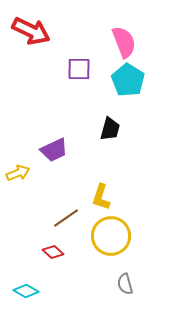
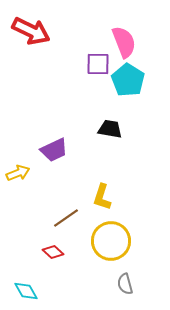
purple square: moved 19 px right, 5 px up
black trapezoid: rotated 95 degrees counterclockwise
yellow L-shape: moved 1 px right
yellow circle: moved 5 px down
cyan diamond: rotated 30 degrees clockwise
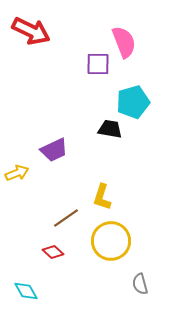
cyan pentagon: moved 5 px right, 22 px down; rotated 24 degrees clockwise
yellow arrow: moved 1 px left
gray semicircle: moved 15 px right
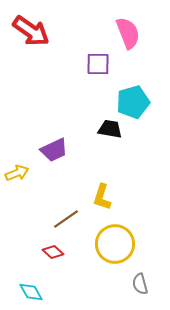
red arrow: rotated 9 degrees clockwise
pink semicircle: moved 4 px right, 9 px up
brown line: moved 1 px down
yellow circle: moved 4 px right, 3 px down
cyan diamond: moved 5 px right, 1 px down
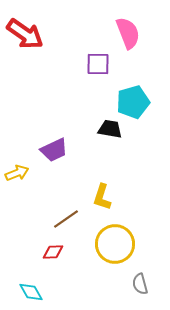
red arrow: moved 6 px left, 3 px down
red diamond: rotated 45 degrees counterclockwise
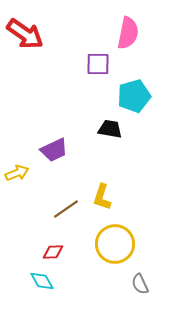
pink semicircle: rotated 32 degrees clockwise
cyan pentagon: moved 1 px right, 6 px up
brown line: moved 10 px up
gray semicircle: rotated 10 degrees counterclockwise
cyan diamond: moved 11 px right, 11 px up
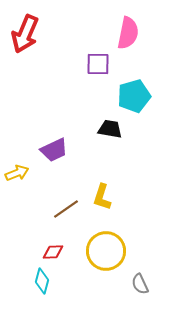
red arrow: rotated 78 degrees clockwise
yellow circle: moved 9 px left, 7 px down
cyan diamond: rotated 45 degrees clockwise
